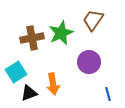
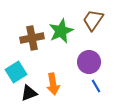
green star: moved 2 px up
blue line: moved 12 px left, 8 px up; rotated 16 degrees counterclockwise
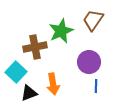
brown cross: moved 3 px right, 9 px down
cyan square: rotated 15 degrees counterclockwise
blue line: rotated 32 degrees clockwise
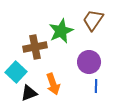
orange arrow: rotated 10 degrees counterclockwise
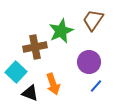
blue line: rotated 40 degrees clockwise
black triangle: moved 1 px right; rotated 42 degrees clockwise
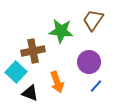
green star: rotated 30 degrees clockwise
brown cross: moved 2 px left, 4 px down
orange arrow: moved 4 px right, 2 px up
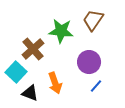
brown cross: moved 2 px up; rotated 30 degrees counterclockwise
orange arrow: moved 2 px left, 1 px down
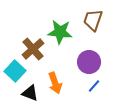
brown trapezoid: rotated 15 degrees counterclockwise
green star: moved 1 px left, 1 px down
cyan square: moved 1 px left, 1 px up
blue line: moved 2 px left
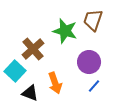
green star: moved 5 px right, 1 px up; rotated 10 degrees clockwise
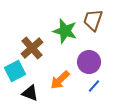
brown cross: moved 1 px left, 1 px up
cyan square: rotated 20 degrees clockwise
orange arrow: moved 5 px right, 3 px up; rotated 65 degrees clockwise
